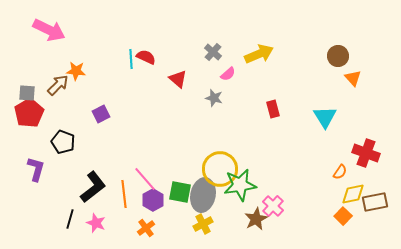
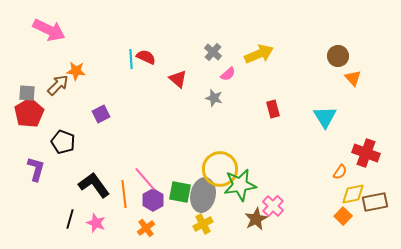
black L-shape: moved 1 px right, 2 px up; rotated 88 degrees counterclockwise
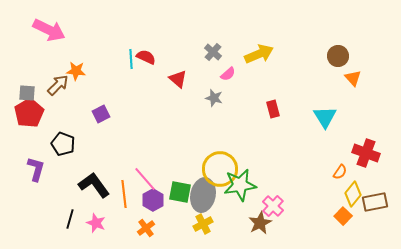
black pentagon: moved 2 px down
yellow diamond: rotated 40 degrees counterclockwise
brown star: moved 4 px right, 4 px down
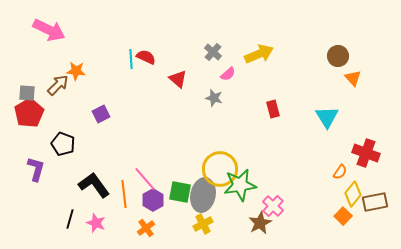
cyan triangle: moved 2 px right
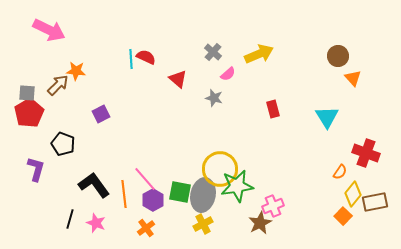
green star: moved 3 px left, 1 px down
pink cross: rotated 25 degrees clockwise
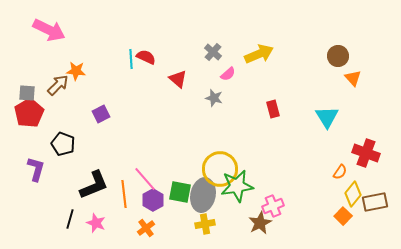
black L-shape: rotated 104 degrees clockwise
yellow cross: moved 2 px right; rotated 18 degrees clockwise
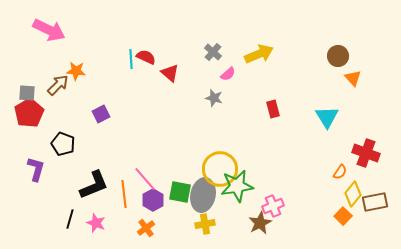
red triangle: moved 8 px left, 6 px up
